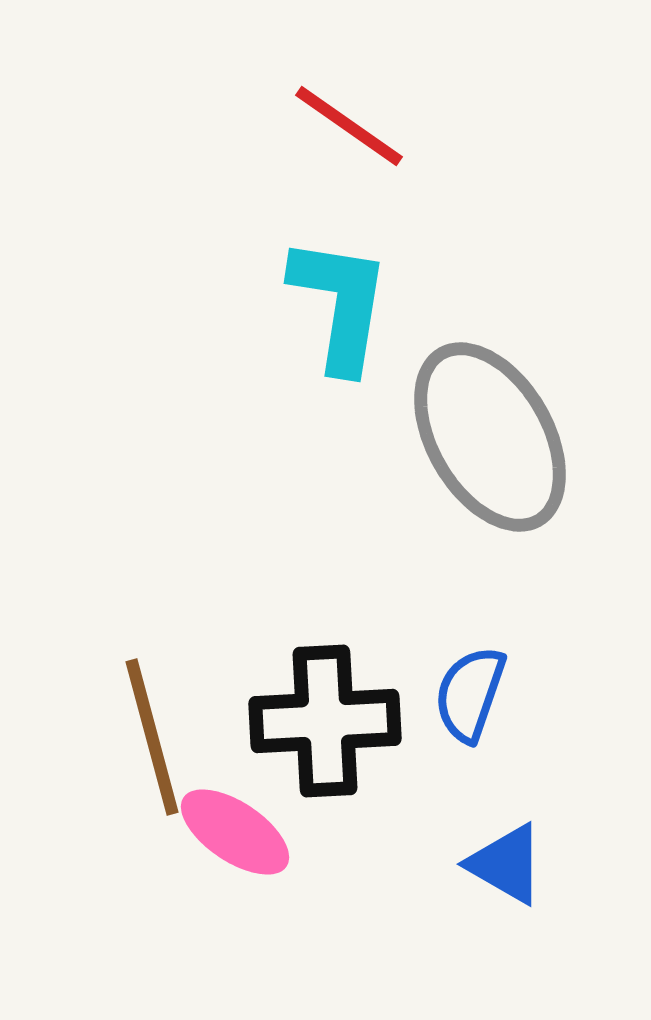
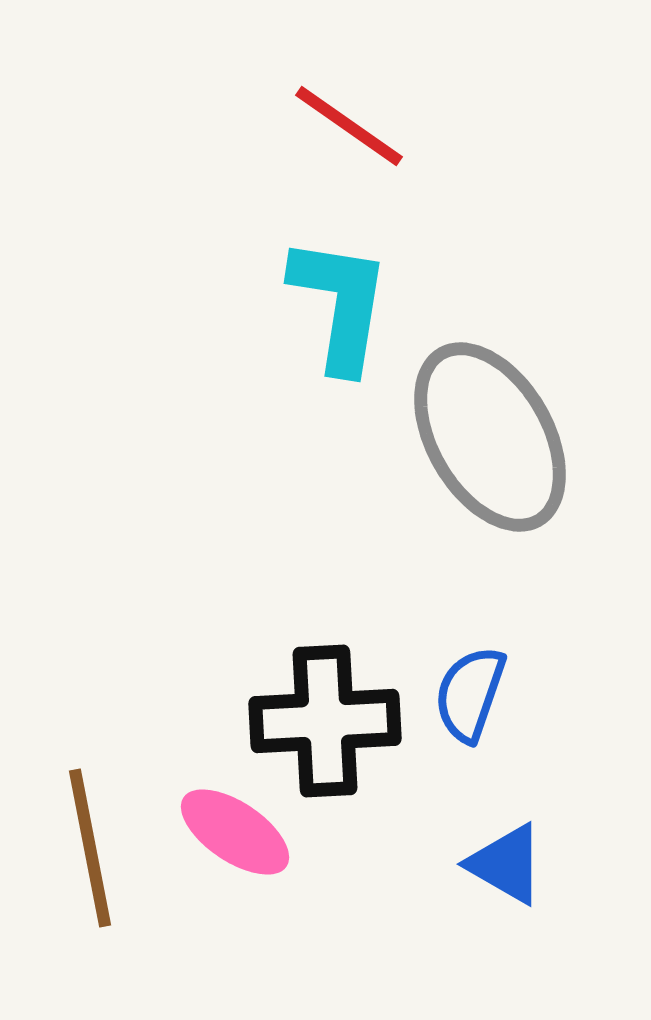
brown line: moved 62 px left, 111 px down; rotated 4 degrees clockwise
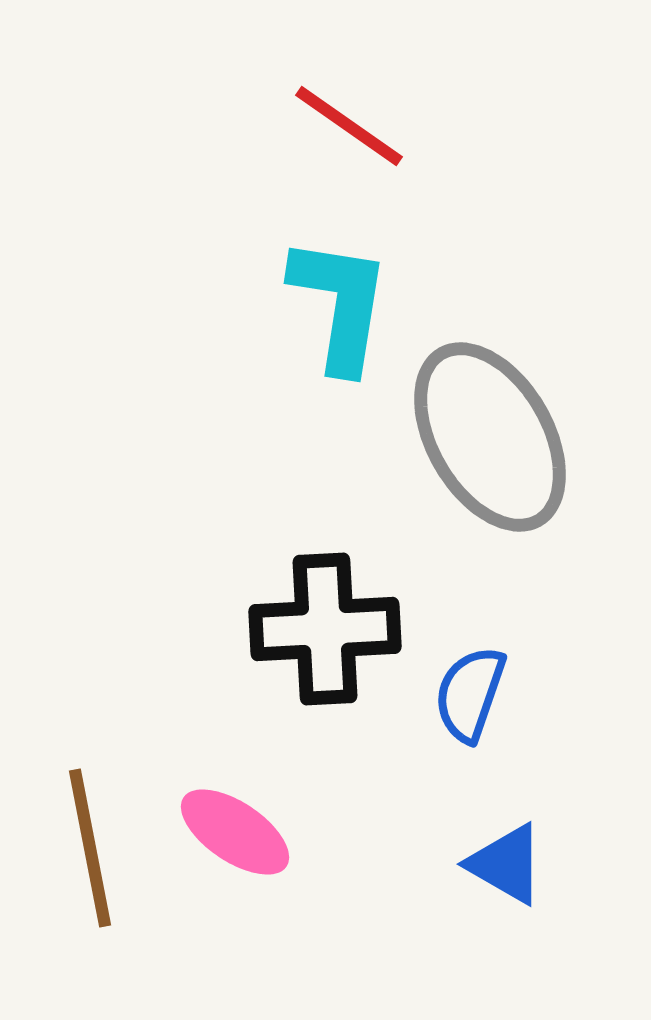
black cross: moved 92 px up
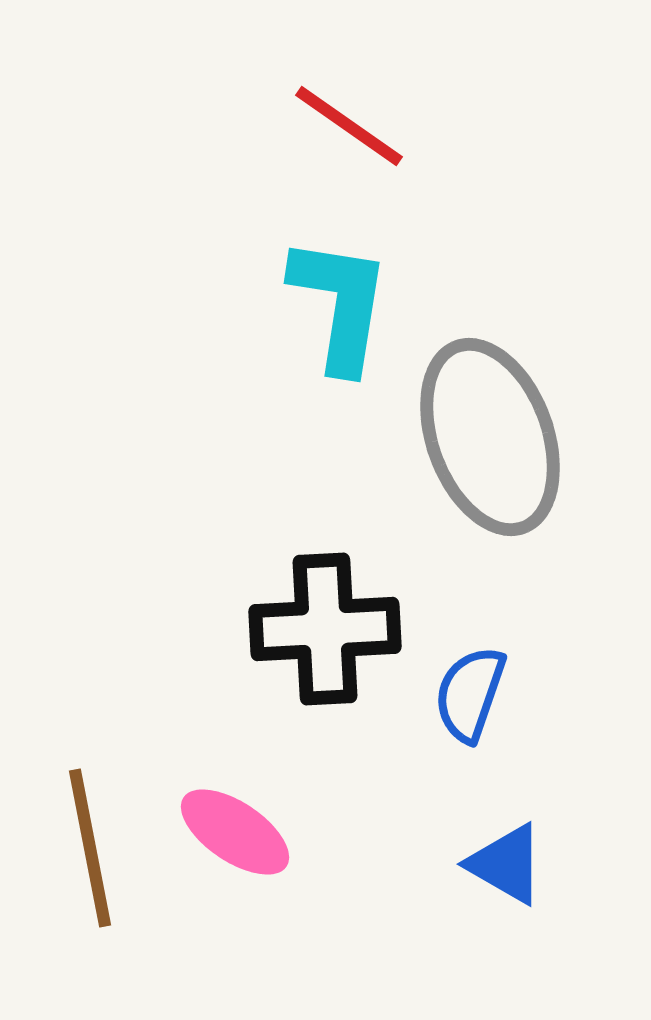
gray ellipse: rotated 10 degrees clockwise
